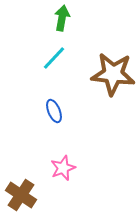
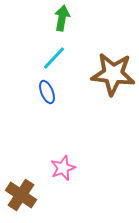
blue ellipse: moved 7 px left, 19 px up
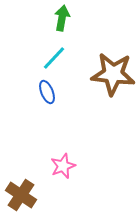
pink star: moved 2 px up
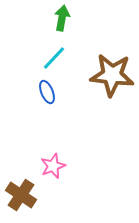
brown star: moved 1 px left, 1 px down
pink star: moved 10 px left
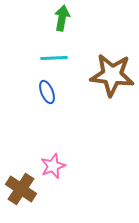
cyan line: rotated 44 degrees clockwise
brown cross: moved 6 px up
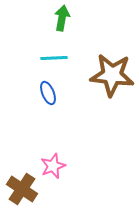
blue ellipse: moved 1 px right, 1 px down
brown cross: moved 1 px right
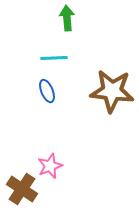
green arrow: moved 5 px right; rotated 15 degrees counterclockwise
brown star: moved 16 px down
blue ellipse: moved 1 px left, 2 px up
pink star: moved 3 px left
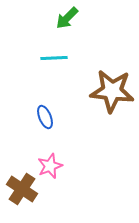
green arrow: rotated 130 degrees counterclockwise
blue ellipse: moved 2 px left, 26 px down
